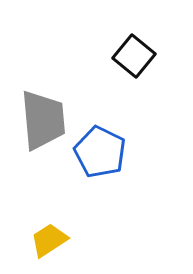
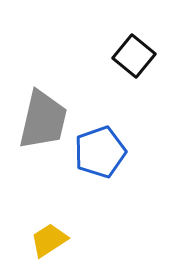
gray trapezoid: rotated 18 degrees clockwise
blue pentagon: rotated 27 degrees clockwise
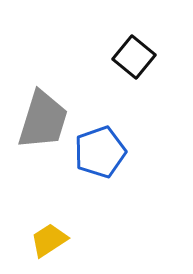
black square: moved 1 px down
gray trapezoid: rotated 4 degrees clockwise
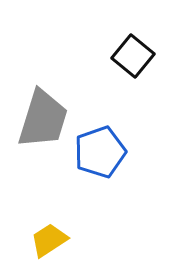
black square: moved 1 px left, 1 px up
gray trapezoid: moved 1 px up
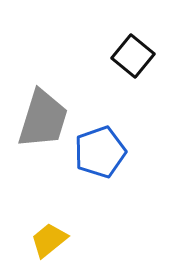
yellow trapezoid: rotated 6 degrees counterclockwise
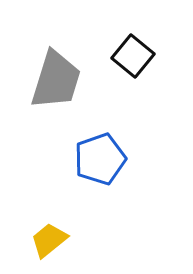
gray trapezoid: moved 13 px right, 39 px up
blue pentagon: moved 7 px down
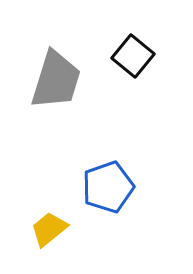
blue pentagon: moved 8 px right, 28 px down
yellow trapezoid: moved 11 px up
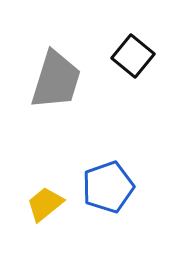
yellow trapezoid: moved 4 px left, 25 px up
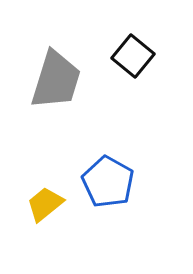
blue pentagon: moved 5 px up; rotated 24 degrees counterclockwise
